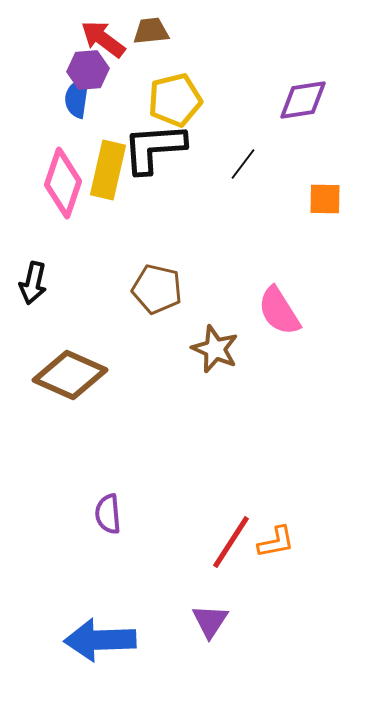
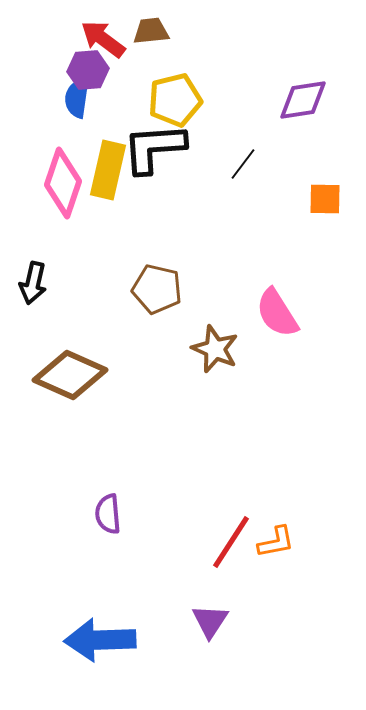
pink semicircle: moved 2 px left, 2 px down
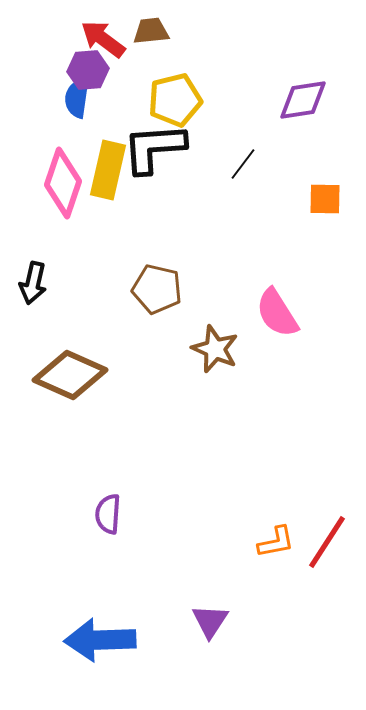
purple semicircle: rotated 9 degrees clockwise
red line: moved 96 px right
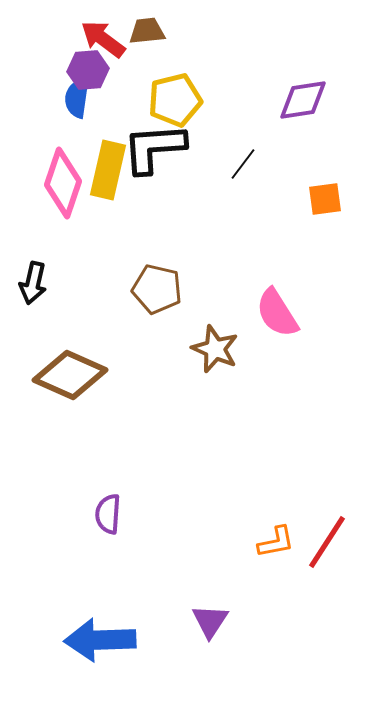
brown trapezoid: moved 4 px left
orange square: rotated 9 degrees counterclockwise
